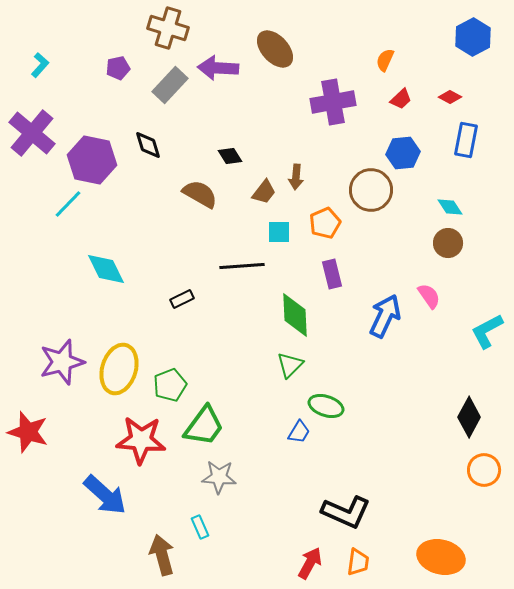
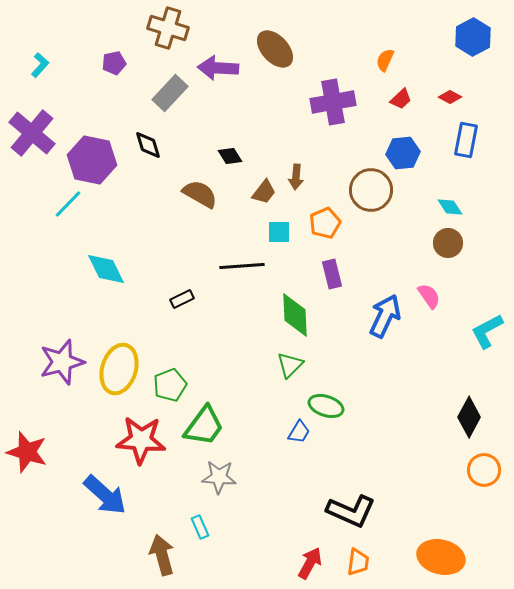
purple pentagon at (118, 68): moved 4 px left, 5 px up
gray rectangle at (170, 85): moved 8 px down
red star at (28, 432): moved 1 px left, 20 px down
black L-shape at (346, 512): moved 5 px right, 1 px up
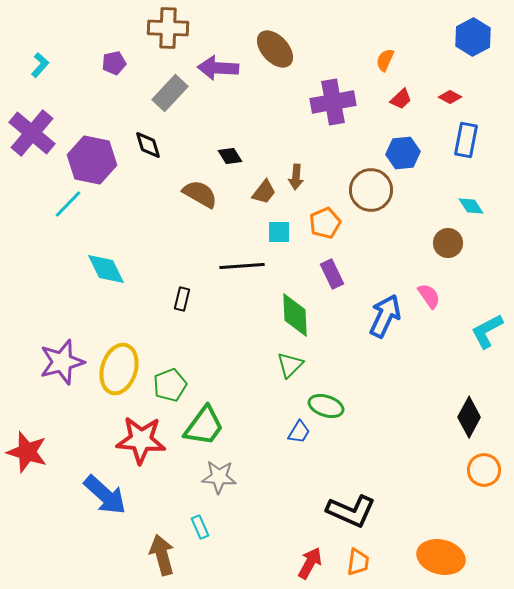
brown cross at (168, 28): rotated 15 degrees counterclockwise
cyan diamond at (450, 207): moved 21 px right, 1 px up
purple rectangle at (332, 274): rotated 12 degrees counterclockwise
black rectangle at (182, 299): rotated 50 degrees counterclockwise
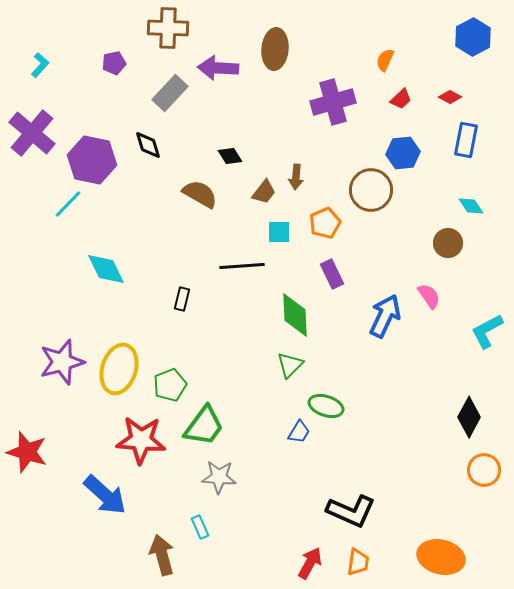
brown ellipse at (275, 49): rotated 48 degrees clockwise
purple cross at (333, 102): rotated 6 degrees counterclockwise
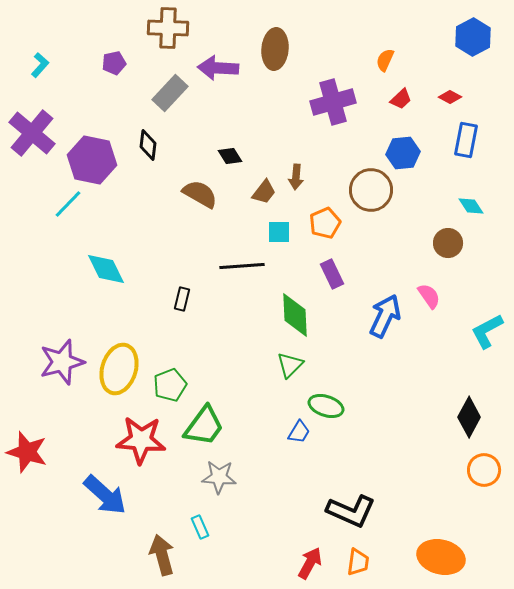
black diamond at (148, 145): rotated 24 degrees clockwise
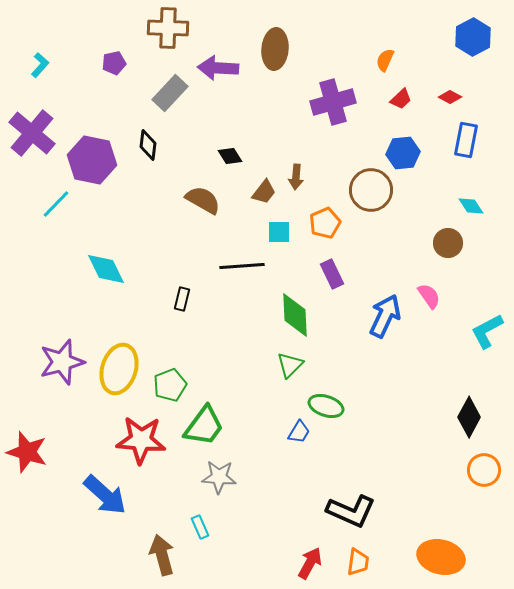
brown semicircle at (200, 194): moved 3 px right, 6 px down
cyan line at (68, 204): moved 12 px left
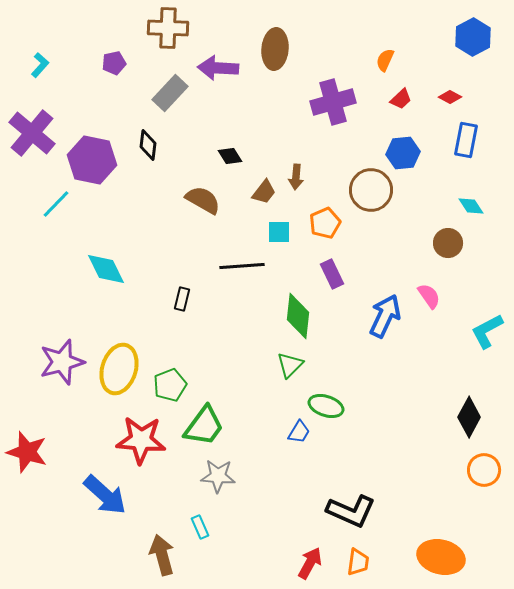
green diamond at (295, 315): moved 3 px right, 1 px down; rotated 9 degrees clockwise
gray star at (219, 477): moved 1 px left, 1 px up
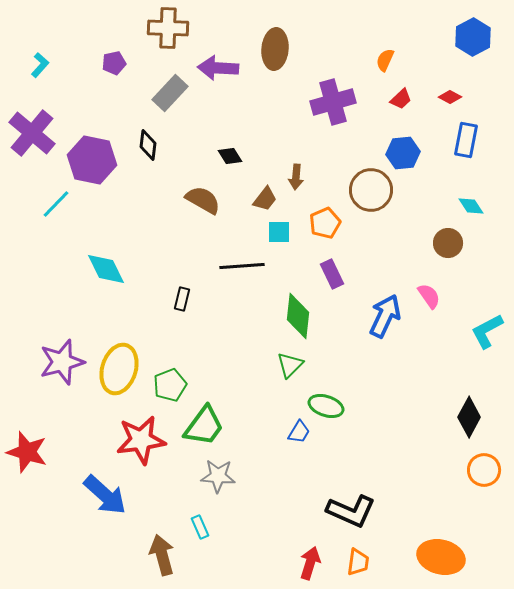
brown trapezoid at (264, 192): moved 1 px right, 7 px down
red star at (141, 440): rotated 12 degrees counterclockwise
red arrow at (310, 563): rotated 12 degrees counterclockwise
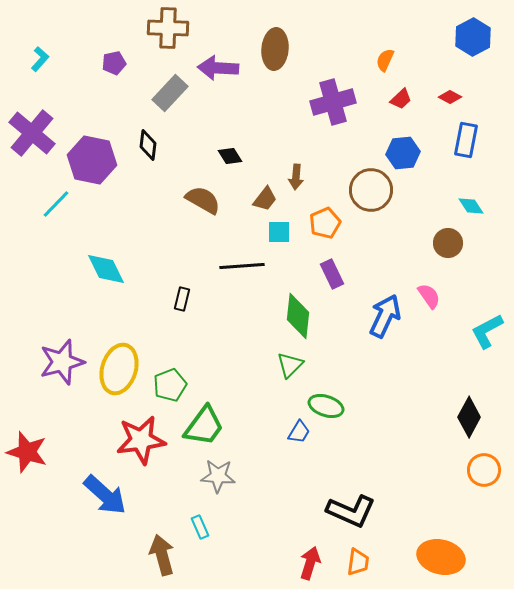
cyan L-shape at (40, 65): moved 6 px up
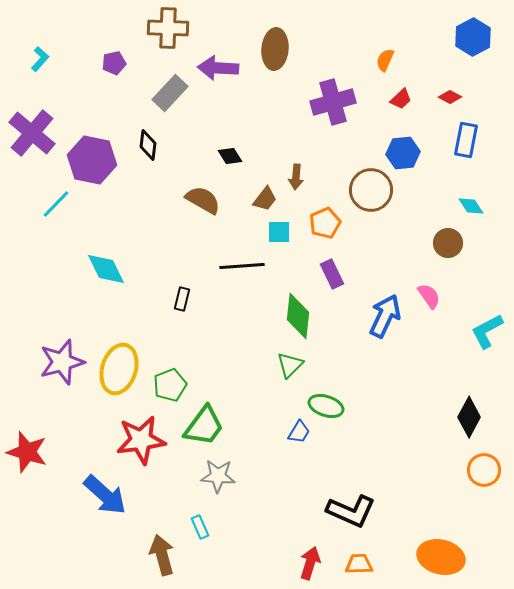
orange trapezoid at (358, 562): moved 1 px right, 2 px down; rotated 100 degrees counterclockwise
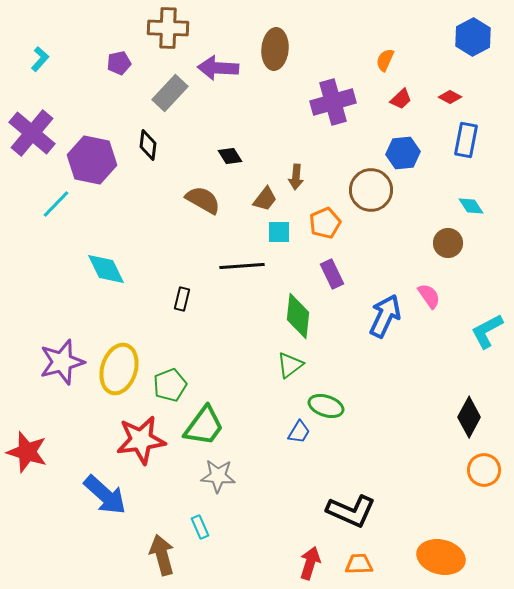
purple pentagon at (114, 63): moved 5 px right
green triangle at (290, 365): rotated 8 degrees clockwise
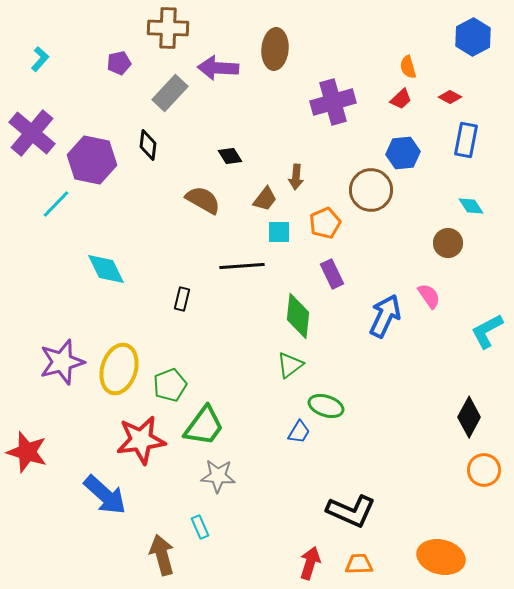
orange semicircle at (385, 60): moved 23 px right, 7 px down; rotated 40 degrees counterclockwise
